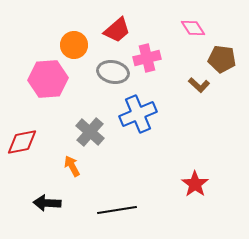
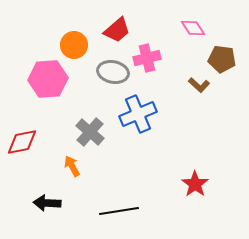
black line: moved 2 px right, 1 px down
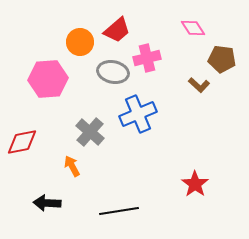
orange circle: moved 6 px right, 3 px up
